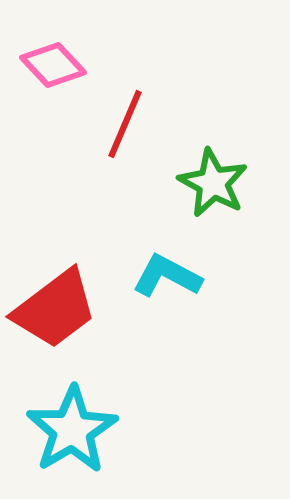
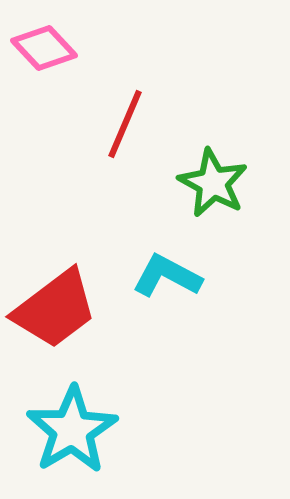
pink diamond: moved 9 px left, 17 px up
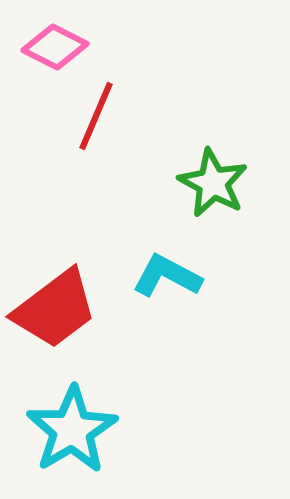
pink diamond: moved 11 px right, 1 px up; rotated 20 degrees counterclockwise
red line: moved 29 px left, 8 px up
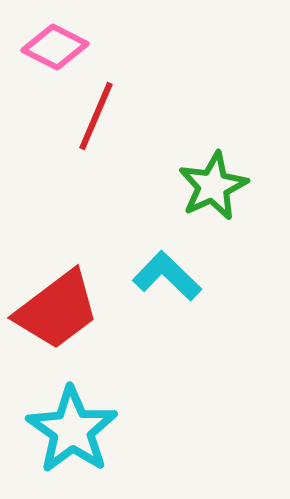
green star: moved 3 px down; rotated 18 degrees clockwise
cyan L-shape: rotated 16 degrees clockwise
red trapezoid: moved 2 px right, 1 px down
cyan star: rotated 6 degrees counterclockwise
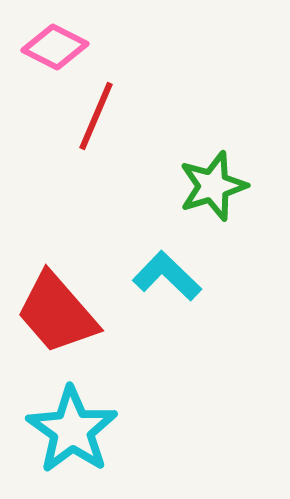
green star: rotated 8 degrees clockwise
red trapezoid: moved 3 px down; rotated 86 degrees clockwise
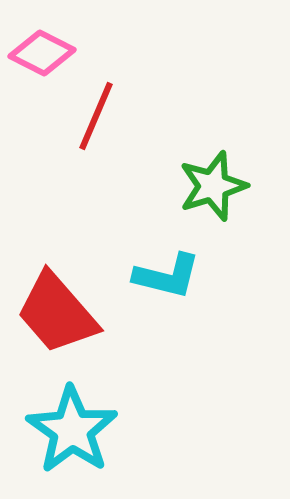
pink diamond: moved 13 px left, 6 px down
cyan L-shape: rotated 150 degrees clockwise
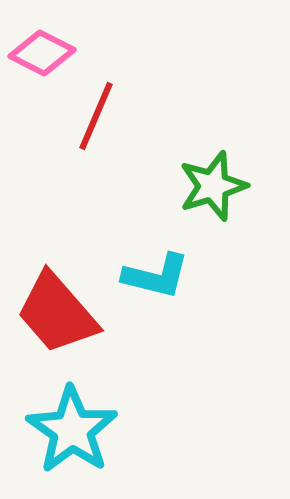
cyan L-shape: moved 11 px left
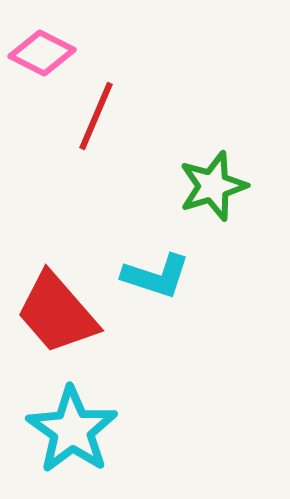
cyan L-shape: rotated 4 degrees clockwise
